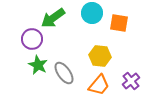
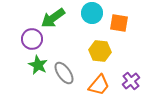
yellow hexagon: moved 5 px up
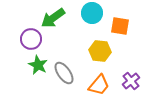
orange square: moved 1 px right, 3 px down
purple circle: moved 1 px left
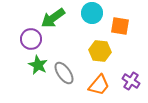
purple cross: rotated 18 degrees counterclockwise
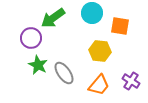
purple circle: moved 1 px up
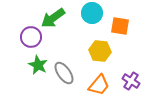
purple circle: moved 1 px up
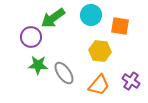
cyan circle: moved 1 px left, 2 px down
green star: rotated 24 degrees counterclockwise
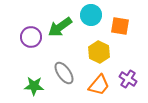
green arrow: moved 7 px right, 9 px down
yellow hexagon: moved 1 px left, 1 px down; rotated 20 degrees clockwise
green star: moved 4 px left, 21 px down
purple cross: moved 3 px left, 2 px up
